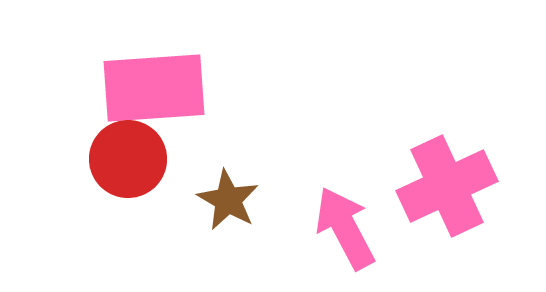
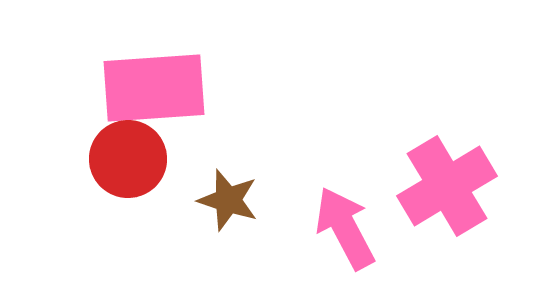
pink cross: rotated 6 degrees counterclockwise
brown star: rotated 12 degrees counterclockwise
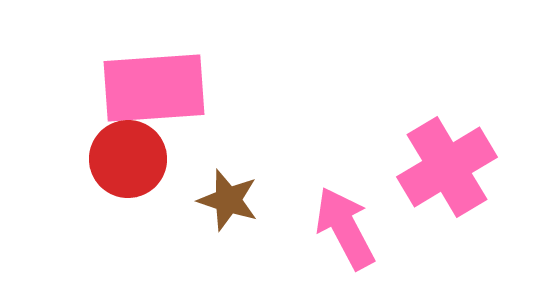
pink cross: moved 19 px up
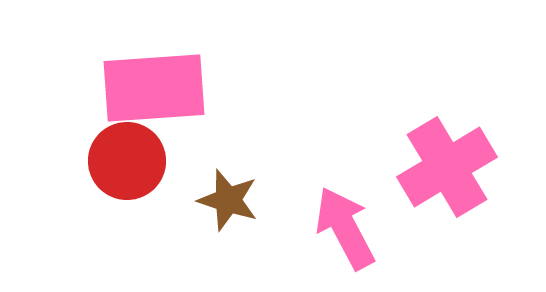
red circle: moved 1 px left, 2 px down
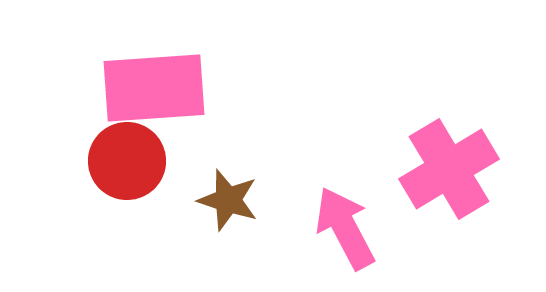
pink cross: moved 2 px right, 2 px down
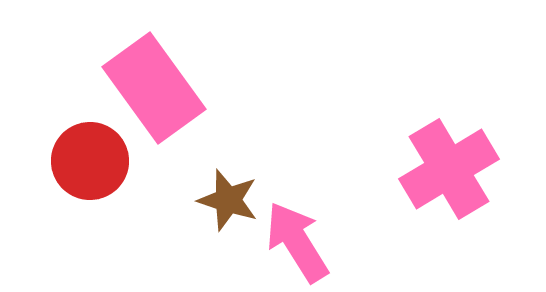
pink rectangle: rotated 58 degrees clockwise
red circle: moved 37 px left
pink arrow: moved 48 px left, 14 px down; rotated 4 degrees counterclockwise
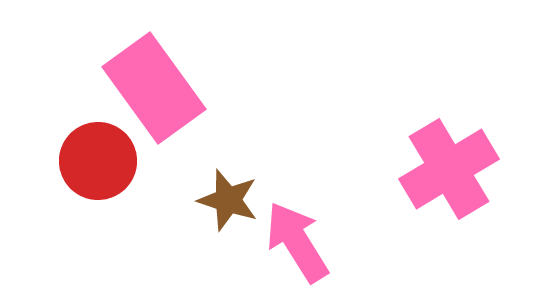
red circle: moved 8 px right
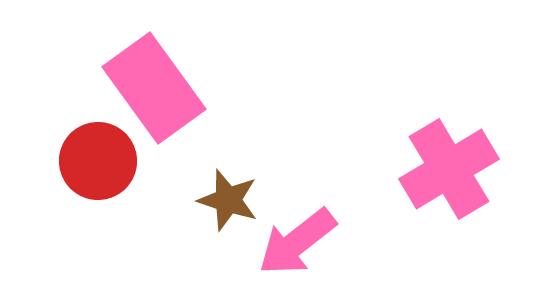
pink arrow: rotated 96 degrees counterclockwise
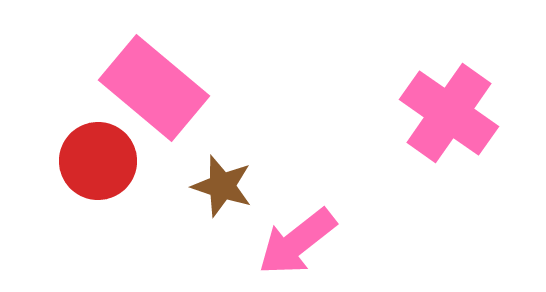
pink rectangle: rotated 14 degrees counterclockwise
pink cross: moved 56 px up; rotated 24 degrees counterclockwise
brown star: moved 6 px left, 14 px up
